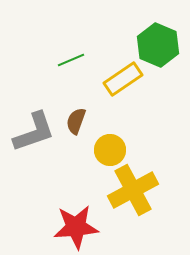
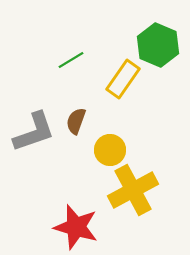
green line: rotated 8 degrees counterclockwise
yellow rectangle: rotated 21 degrees counterclockwise
red star: rotated 21 degrees clockwise
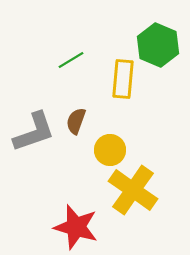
yellow rectangle: rotated 30 degrees counterclockwise
yellow cross: rotated 27 degrees counterclockwise
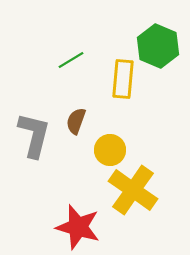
green hexagon: moved 1 px down
gray L-shape: moved 3 px down; rotated 57 degrees counterclockwise
red star: moved 2 px right
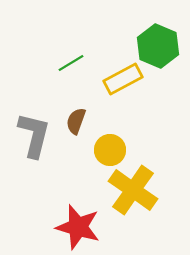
green line: moved 3 px down
yellow rectangle: rotated 57 degrees clockwise
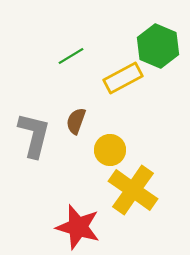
green line: moved 7 px up
yellow rectangle: moved 1 px up
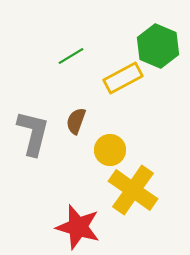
gray L-shape: moved 1 px left, 2 px up
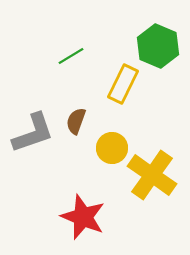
yellow rectangle: moved 6 px down; rotated 36 degrees counterclockwise
gray L-shape: rotated 57 degrees clockwise
yellow circle: moved 2 px right, 2 px up
yellow cross: moved 19 px right, 15 px up
red star: moved 5 px right, 10 px up; rotated 6 degrees clockwise
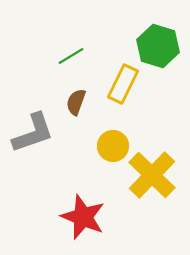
green hexagon: rotated 6 degrees counterclockwise
brown semicircle: moved 19 px up
yellow circle: moved 1 px right, 2 px up
yellow cross: rotated 9 degrees clockwise
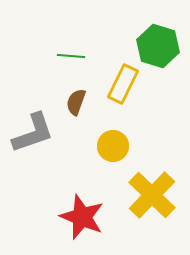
green line: rotated 36 degrees clockwise
yellow cross: moved 20 px down
red star: moved 1 px left
